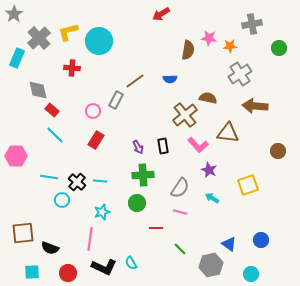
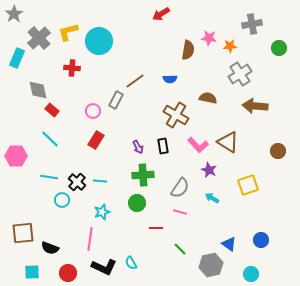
brown cross at (185, 115): moved 9 px left; rotated 20 degrees counterclockwise
brown triangle at (228, 133): moved 9 px down; rotated 25 degrees clockwise
cyan line at (55, 135): moved 5 px left, 4 px down
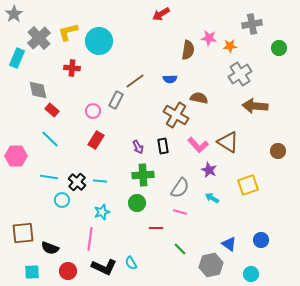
brown semicircle at (208, 98): moved 9 px left
red circle at (68, 273): moved 2 px up
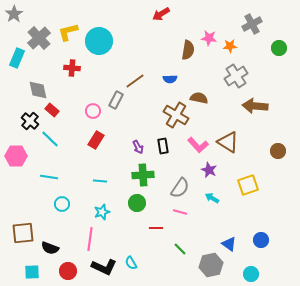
gray cross at (252, 24): rotated 18 degrees counterclockwise
gray cross at (240, 74): moved 4 px left, 2 px down
black cross at (77, 182): moved 47 px left, 61 px up
cyan circle at (62, 200): moved 4 px down
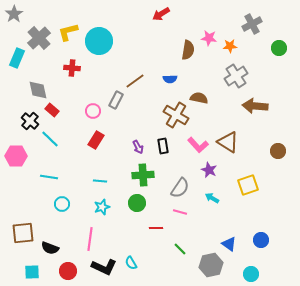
cyan star at (102, 212): moved 5 px up
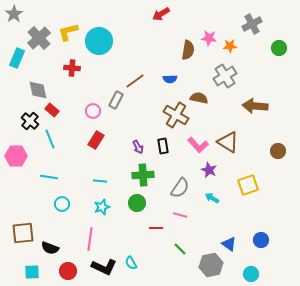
gray cross at (236, 76): moved 11 px left
cyan line at (50, 139): rotated 24 degrees clockwise
pink line at (180, 212): moved 3 px down
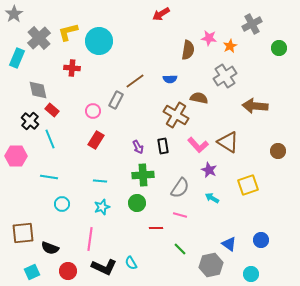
orange star at (230, 46): rotated 24 degrees counterclockwise
cyan square at (32, 272): rotated 21 degrees counterclockwise
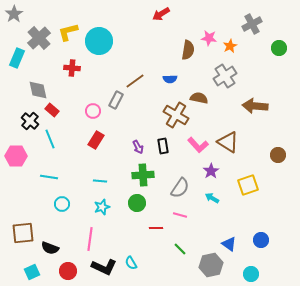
brown circle at (278, 151): moved 4 px down
purple star at (209, 170): moved 2 px right, 1 px down; rotated 14 degrees clockwise
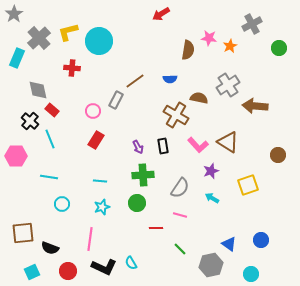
gray cross at (225, 76): moved 3 px right, 9 px down
purple star at (211, 171): rotated 14 degrees clockwise
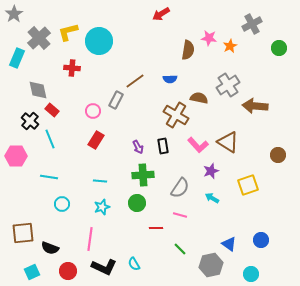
cyan semicircle at (131, 263): moved 3 px right, 1 px down
